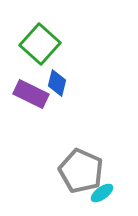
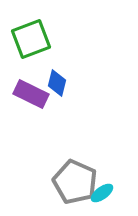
green square: moved 9 px left, 5 px up; rotated 27 degrees clockwise
gray pentagon: moved 6 px left, 11 px down
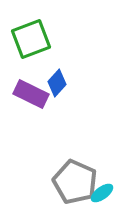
blue diamond: rotated 28 degrees clockwise
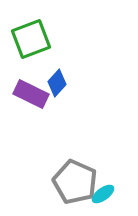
cyan ellipse: moved 1 px right, 1 px down
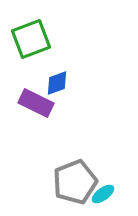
blue diamond: rotated 28 degrees clockwise
purple rectangle: moved 5 px right, 9 px down
gray pentagon: rotated 27 degrees clockwise
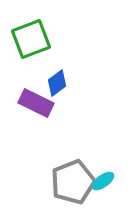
blue diamond: rotated 16 degrees counterclockwise
gray pentagon: moved 2 px left
cyan ellipse: moved 13 px up
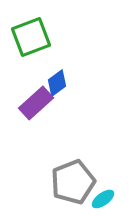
green square: moved 2 px up
purple rectangle: rotated 68 degrees counterclockwise
cyan ellipse: moved 18 px down
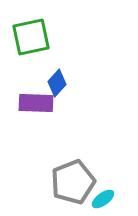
green square: rotated 9 degrees clockwise
blue diamond: rotated 12 degrees counterclockwise
purple rectangle: rotated 44 degrees clockwise
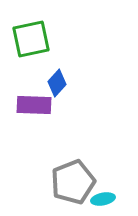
green square: moved 2 px down
purple rectangle: moved 2 px left, 2 px down
cyan ellipse: rotated 25 degrees clockwise
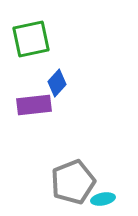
purple rectangle: rotated 8 degrees counterclockwise
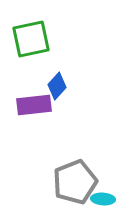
blue diamond: moved 3 px down
gray pentagon: moved 2 px right
cyan ellipse: rotated 15 degrees clockwise
